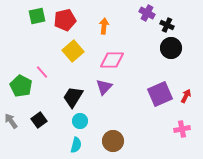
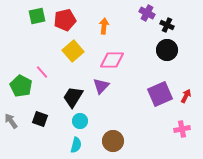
black circle: moved 4 px left, 2 px down
purple triangle: moved 3 px left, 1 px up
black square: moved 1 px right, 1 px up; rotated 35 degrees counterclockwise
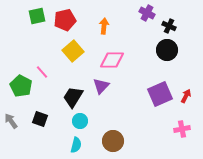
black cross: moved 2 px right, 1 px down
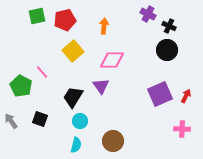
purple cross: moved 1 px right, 1 px down
purple triangle: rotated 18 degrees counterclockwise
pink cross: rotated 14 degrees clockwise
